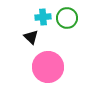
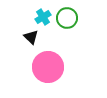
cyan cross: rotated 28 degrees counterclockwise
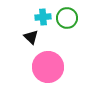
cyan cross: rotated 28 degrees clockwise
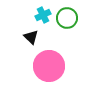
cyan cross: moved 2 px up; rotated 21 degrees counterclockwise
pink circle: moved 1 px right, 1 px up
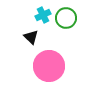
green circle: moved 1 px left
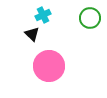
green circle: moved 24 px right
black triangle: moved 1 px right, 3 px up
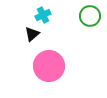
green circle: moved 2 px up
black triangle: rotated 35 degrees clockwise
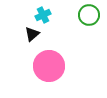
green circle: moved 1 px left, 1 px up
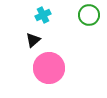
black triangle: moved 1 px right, 6 px down
pink circle: moved 2 px down
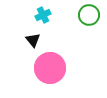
black triangle: rotated 28 degrees counterclockwise
pink circle: moved 1 px right
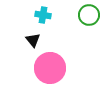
cyan cross: rotated 35 degrees clockwise
